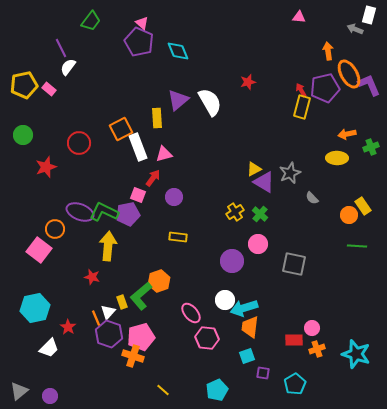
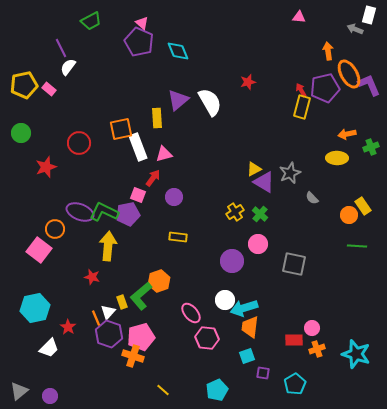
green trapezoid at (91, 21): rotated 25 degrees clockwise
orange square at (121, 129): rotated 15 degrees clockwise
green circle at (23, 135): moved 2 px left, 2 px up
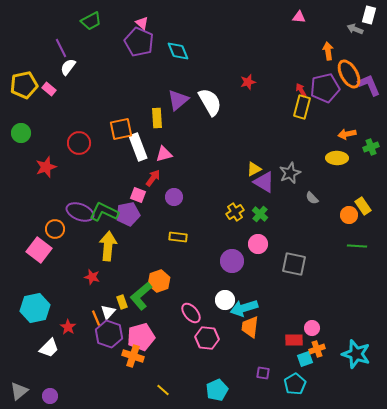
cyan square at (247, 356): moved 58 px right, 3 px down
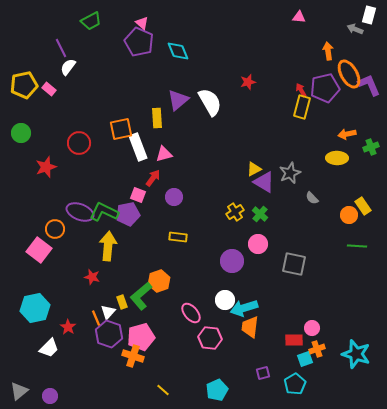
pink hexagon at (207, 338): moved 3 px right
purple square at (263, 373): rotated 24 degrees counterclockwise
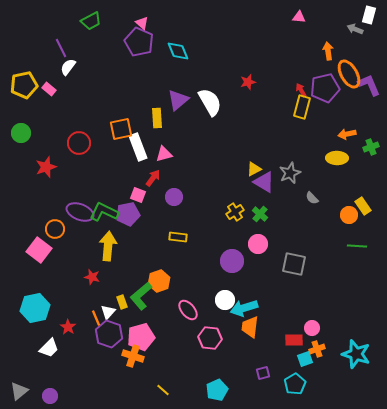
pink ellipse at (191, 313): moved 3 px left, 3 px up
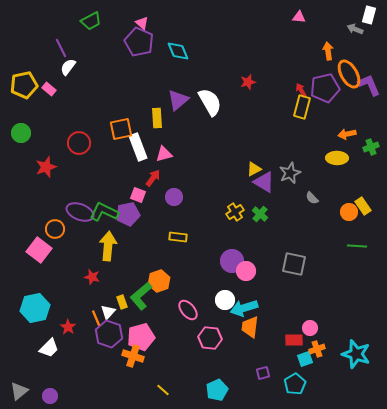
orange circle at (349, 215): moved 3 px up
pink circle at (258, 244): moved 12 px left, 27 px down
pink circle at (312, 328): moved 2 px left
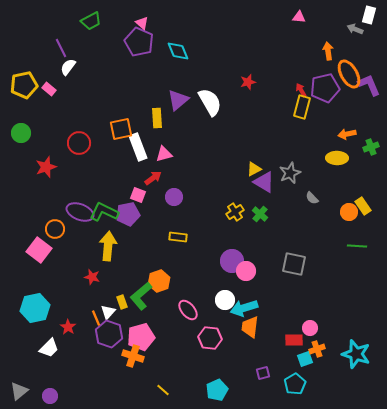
red arrow at (153, 178): rotated 18 degrees clockwise
